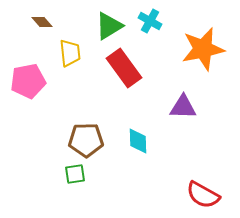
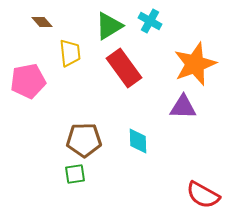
orange star: moved 8 px left, 15 px down; rotated 9 degrees counterclockwise
brown pentagon: moved 2 px left
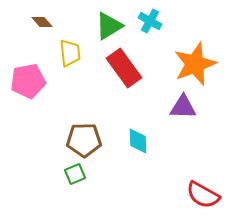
green square: rotated 15 degrees counterclockwise
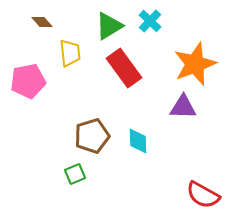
cyan cross: rotated 15 degrees clockwise
brown pentagon: moved 8 px right, 4 px up; rotated 16 degrees counterclockwise
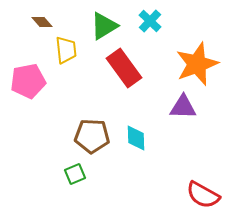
green triangle: moved 5 px left
yellow trapezoid: moved 4 px left, 3 px up
orange star: moved 2 px right
brown pentagon: rotated 20 degrees clockwise
cyan diamond: moved 2 px left, 3 px up
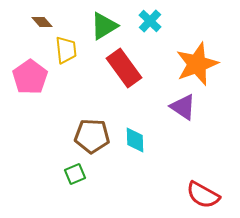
pink pentagon: moved 2 px right, 4 px up; rotated 24 degrees counterclockwise
purple triangle: rotated 32 degrees clockwise
cyan diamond: moved 1 px left, 2 px down
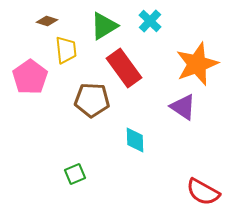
brown diamond: moved 5 px right, 1 px up; rotated 30 degrees counterclockwise
brown pentagon: moved 36 px up
red semicircle: moved 3 px up
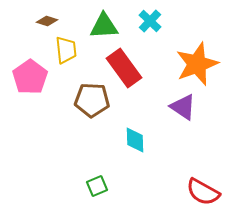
green triangle: rotated 28 degrees clockwise
green square: moved 22 px right, 12 px down
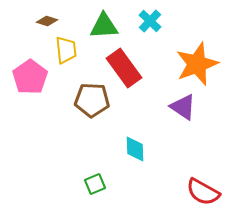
cyan diamond: moved 9 px down
green square: moved 2 px left, 2 px up
